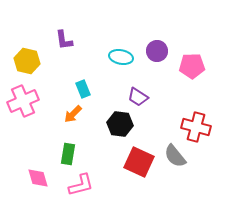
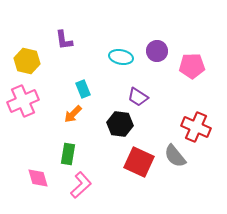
red cross: rotated 8 degrees clockwise
pink L-shape: rotated 28 degrees counterclockwise
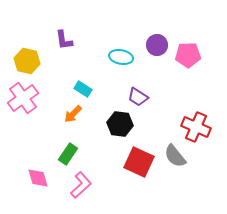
purple circle: moved 6 px up
pink pentagon: moved 4 px left, 11 px up
cyan rectangle: rotated 36 degrees counterclockwise
pink cross: moved 3 px up; rotated 12 degrees counterclockwise
green rectangle: rotated 25 degrees clockwise
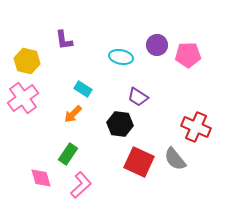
gray semicircle: moved 3 px down
pink diamond: moved 3 px right
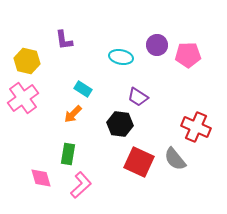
green rectangle: rotated 25 degrees counterclockwise
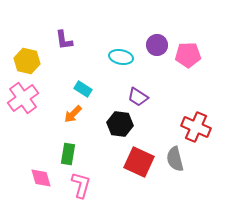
gray semicircle: rotated 25 degrees clockwise
pink L-shape: rotated 32 degrees counterclockwise
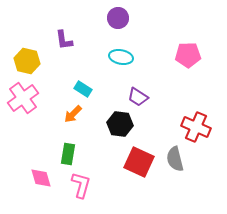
purple circle: moved 39 px left, 27 px up
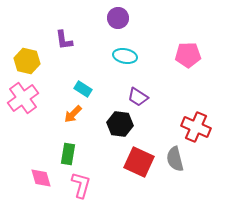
cyan ellipse: moved 4 px right, 1 px up
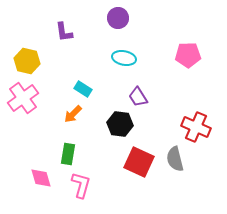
purple L-shape: moved 8 px up
cyan ellipse: moved 1 px left, 2 px down
purple trapezoid: rotated 25 degrees clockwise
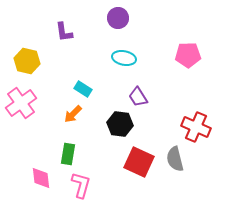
pink cross: moved 2 px left, 5 px down
pink diamond: rotated 10 degrees clockwise
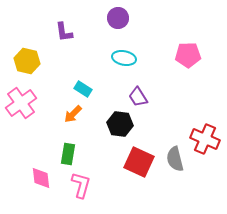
red cross: moved 9 px right, 12 px down
